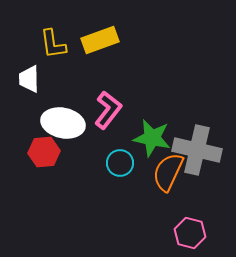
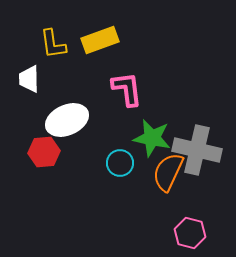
pink L-shape: moved 19 px right, 21 px up; rotated 45 degrees counterclockwise
white ellipse: moved 4 px right, 3 px up; rotated 36 degrees counterclockwise
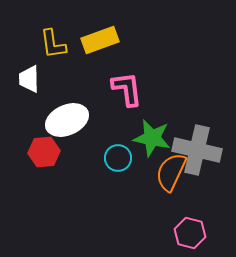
cyan circle: moved 2 px left, 5 px up
orange semicircle: moved 3 px right
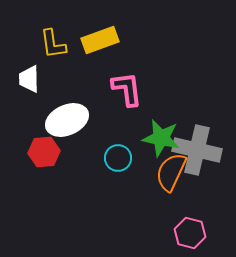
green star: moved 9 px right
